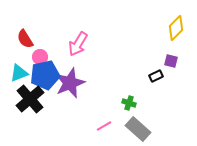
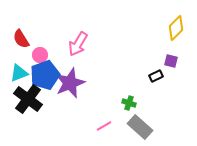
red semicircle: moved 4 px left
pink circle: moved 2 px up
blue pentagon: rotated 8 degrees counterclockwise
black cross: moved 2 px left; rotated 12 degrees counterclockwise
gray rectangle: moved 2 px right, 2 px up
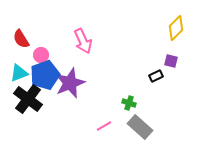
pink arrow: moved 5 px right, 3 px up; rotated 55 degrees counterclockwise
pink circle: moved 1 px right
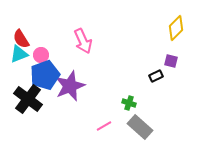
cyan triangle: moved 19 px up
purple star: moved 3 px down
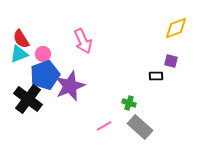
yellow diamond: rotated 25 degrees clockwise
pink circle: moved 2 px right, 1 px up
black rectangle: rotated 24 degrees clockwise
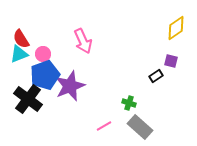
yellow diamond: rotated 15 degrees counterclockwise
black rectangle: rotated 32 degrees counterclockwise
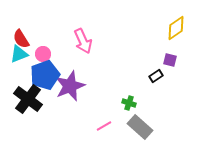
purple square: moved 1 px left, 1 px up
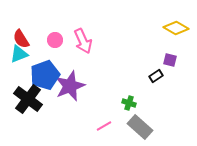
yellow diamond: rotated 65 degrees clockwise
pink circle: moved 12 px right, 14 px up
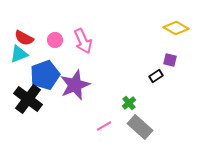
red semicircle: moved 3 px right, 1 px up; rotated 30 degrees counterclockwise
purple star: moved 5 px right, 1 px up
green cross: rotated 32 degrees clockwise
